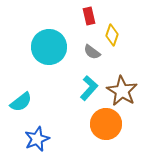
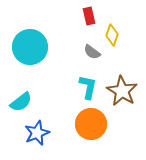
cyan circle: moved 19 px left
cyan L-shape: moved 1 px left, 1 px up; rotated 30 degrees counterclockwise
orange circle: moved 15 px left
blue star: moved 6 px up
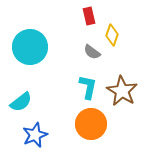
blue star: moved 2 px left, 2 px down
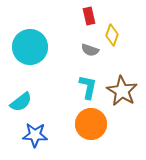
gray semicircle: moved 2 px left, 2 px up; rotated 18 degrees counterclockwise
blue star: rotated 25 degrees clockwise
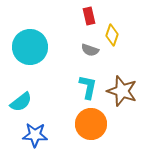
brown star: rotated 12 degrees counterclockwise
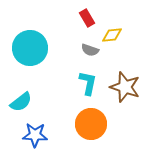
red rectangle: moved 2 px left, 2 px down; rotated 18 degrees counterclockwise
yellow diamond: rotated 65 degrees clockwise
cyan circle: moved 1 px down
cyan L-shape: moved 4 px up
brown star: moved 3 px right, 4 px up
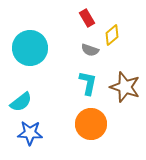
yellow diamond: rotated 35 degrees counterclockwise
blue star: moved 5 px left, 2 px up
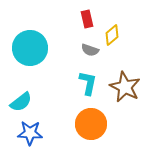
red rectangle: moved 1 px down; rotated 18 degrees clockwise
brown star: rotated 8 degrees clockwise
